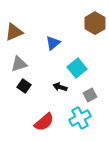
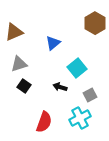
red semicircle: rotated 30 degrees counterclockwise
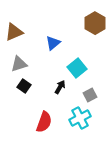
black arrow: rotated 104 degrees clockwise
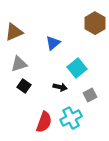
black arrow: rotated 72 degrees clockwise
cyan cross: moved 9 px left
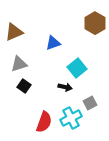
blue triangle: rotated 21 degrees clockwise
black arrow: moved 5 px right
gray square: moved 8 px down
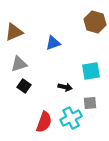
brown hexagon: moved 1 px up; rotated 15 degrees counterclockwise
cyan square: moved 14 px right, 3 px down; rotated 30 degrees clockwise
gray square: rotated 24 degrees clockwise
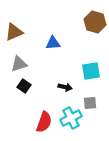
blue triangle: rotated 14 degrees clockwise
